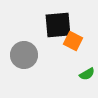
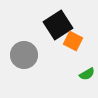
black square: rotated 28 degrees counterclockwise
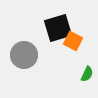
black square: moved 3 px down; rotated 16 degrees clockwise
green semicircle: rotated 35 degrees counterclockwise
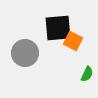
black square: rotated 12 degrees clockwise
gray circle: moved 1 px right, 2 px up
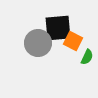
gray circle: moved 13 px right, 10 px up
green semicircle: moved 17 px up
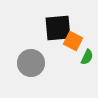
gray circle: moved 7 px left, 20 px down
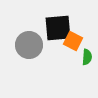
green semicircle: rotated 21 degrees counterclockwise
gray circle: moved 2 px left, 18 px up
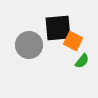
green semicircle: moved 5 px left, 4 px down; rotated 35 degrees clockwise
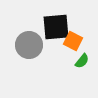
black square: moved 2 px left, 1 px up
